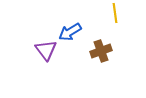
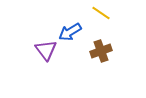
yellow line: moved 14 px left; rotated 48 degrees counterclockwise
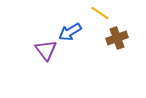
yellow line: moved 1 px left
brown cross: moved 16 px right, 13 px up
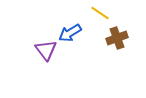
blue arrow: moved 1 px down
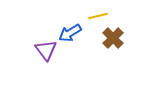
yellow line: moved 2 px left, 3 px down; rotated 48 degrees counterclockwise
brown cross: moved 4 px left; rotated 25 degrees counterclockwise
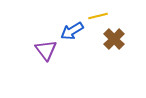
blue arrow: moved 2 px right, 2 px up
brown cross: moved 1 px right, 1 px down
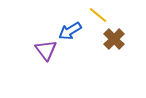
yellow line: moved 1 px up; rotated 54 degrees clockwise
blue arrow: moved 2 px left
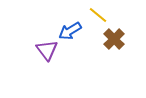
purple triangle: moved 1 px right
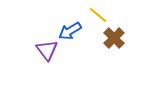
brown cross: moved 1 px up
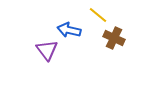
blue arrow: moved 1 px left, 1 px up; rotated 45 degrees clockwise
brown cross: rotated 20 degrees counterclockwise
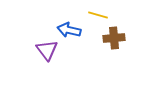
yellow line: rotated 24 degrees counterclockwise
brown cross: rotated 30 degrees counterclockwise
